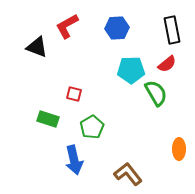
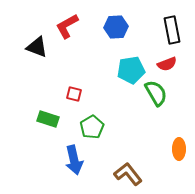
blue hexagon: moved 1 px left, 1 px up
red semicircle: rotated 18 degrees clockwise
cyan pentagon: rotated 8 degrees counterclockwise
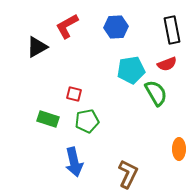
black triangle: rotated 50 degrees counterclockwise
green pentagon: moved 5 px left, 6 px up; rotated 20 degrees clockwise
blue arrow: moved 2 px down
brown L-shape: rotated 64 degrees clockwise
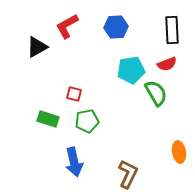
black rectangle: rotated 8 degrees clockwise
orange ellipse: moved 3 px down; rotated 10 degrees counterclockwise
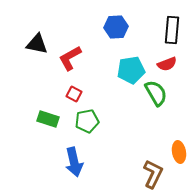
red L-shape: moved 3 px right, 32 px down
black rectangle: rotated 8 degrees clockwise
black triangle: moved 3 px up; rotated 40 degrees clockwise
red square: rotated 14 degrees clockwise
brown L-shape: moved 25 px right
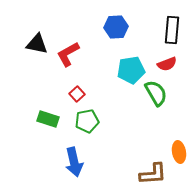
red L-shape: moved 2 px left, 4 px up
red square: moved 3 px right; rotated 21 degrees clockwise
brown L-shape: rotated 60 degrees clockwise
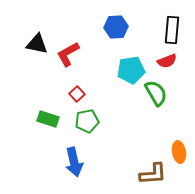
red semicircle: moved 3 px up
